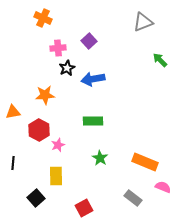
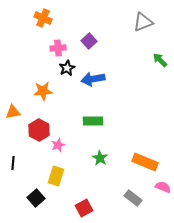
orange star: moved 2 px left, 4 px up
yellow rectangle: rotated 18 degrees clockwise
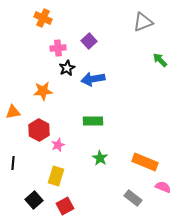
black square: moved 2 px left, 2 px down
red square: moved 19 px left, 2 px up
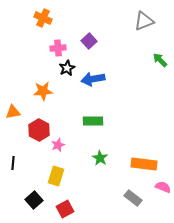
gray triangle: moved 1 px right, 1 px up
orange rectangle: moved 1 px left, 2 px down; rotated 15 degrees counterclockwise
red square: moved 3 px down
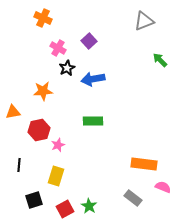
pink cross: rotated 35 degrees clockwise
red hexagon: rotated 20 degrees clockwise
green star: moved 11 px left, 48 px down
black line: moved 6 px right, 2 px down
black square: rotated 24 degrees clockwise
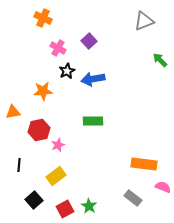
black star: moved 3 px down
yellow rectangle: rotated 36 degrees clockwise
black square: rotated 24 degrees counterclockwise
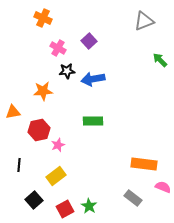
black star: rotated 21 degrees clockwise
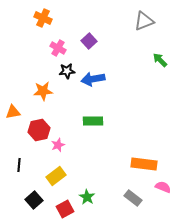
green star: moved 2 px left, 9 px up
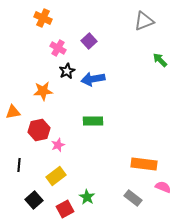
black star: rotated 21 degrees counterclockwise
